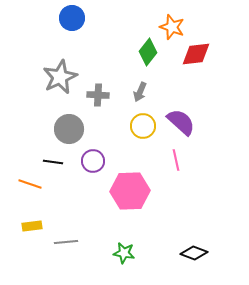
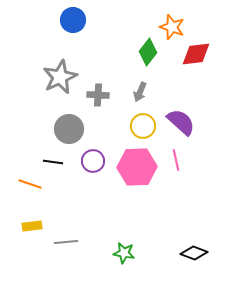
blue circle: moved 1 px right, 2 px down
pink hexagon: moved 7 px right, 24 px up
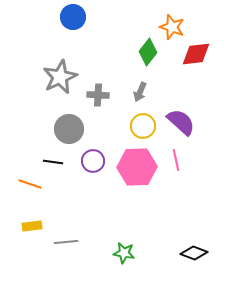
blue circle: moved 3 px up
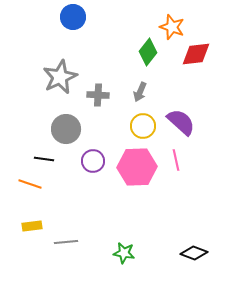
gray circle: moved 3 px left
black line: moved 9 px left, 3 px up
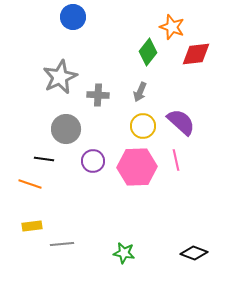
gray line: moved 4 px left, 2 px down
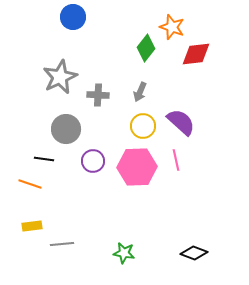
green diamond: moved 2 px left, 4 px up
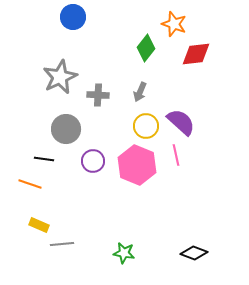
orange star: moved 2 px right, 3 px up
yellow circle: moved 3 px right
pink line: moved 5 px up
pink hexagon: moved 2 px up; rotated 24 degrees clockwise
yellow rectangle: moved 7 px right, 1 px up; rotated 30 degrees clockwise
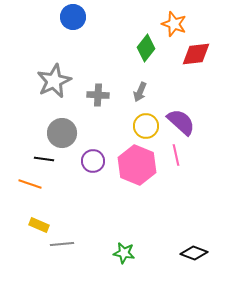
gray star: moved 6 px left, 4 px down
gray circle: moved 4 px left, 4 px down
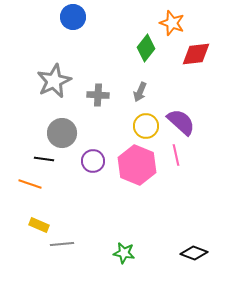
orange star: moved 2 px left, 1 px up
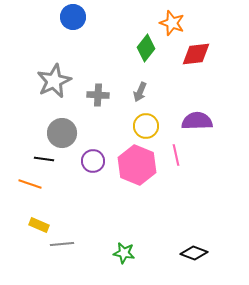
purple semicircle: moved 16 px right, 1 px up; rotated 44 degrees counterclockwise
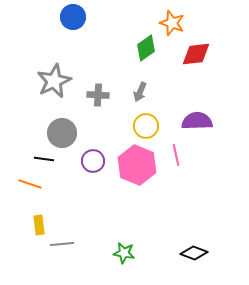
green diamond: rotated 16 degrees clockwise
yellow rectangle: rotated 60 degrees clockwise
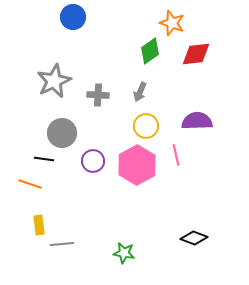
green diamond: moved 4 px right, 3 px down
pink hexagon: rotated 9 degrees clockwise
black diamond: moved 15 px up
